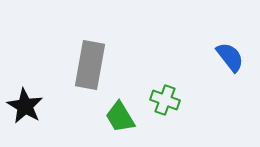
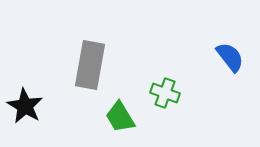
green cross: moved 7 px up
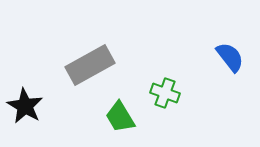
gray rectangle: rotated 51 degrees clockwise
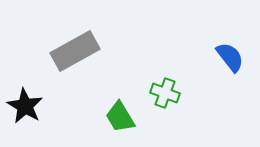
gray rectangle: moved 15 px left, 14 px up
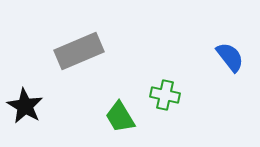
gray rectangle: moved 4 px right; rotated 6 degrees clockwise
green cross: moved 2 px down; rotated 8 degrees counterclockwise
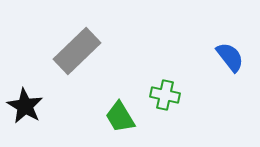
gray rectangle: moved 2 px left; rotated 21 degrees counterclockwise
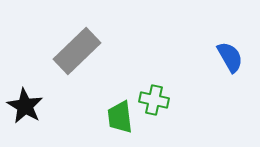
blue semicircle: rotated 8 degrees clockwise
green cross: moved 11 px left, 5 px down
green trapezoid: rotated 24 degrees clockwise
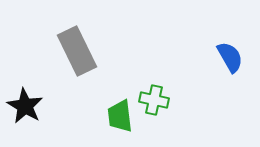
gray rectangle: rotated 72 degrees counterclockwise
green trapezoid: moved 1 px up
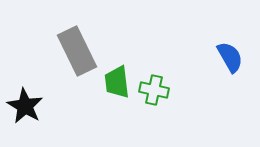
green cross: moved 10 px up
green trapezoid: moved 3 px left, 34 px up
